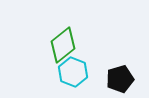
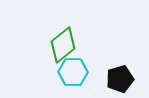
cyan hexagon: rotated 20 degrees counterclockwise
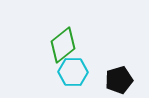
black pentagon: moved 1 px left, 1 px down
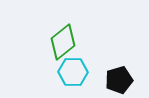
green diamond: moved 3 px up
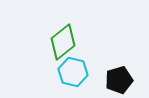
cyan hexagon: rotated 12 degrees clockwise
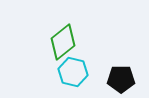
black pentagon: moved 2 px right, 1 px up; rotated 16 degrees clockwise
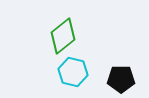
green diamond: moved 6 px up
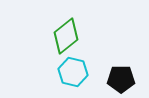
green diamond: moved 3 px right
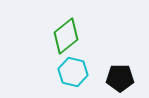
black pentagon: moved 1 px left, 1 px up
